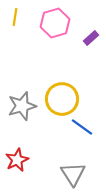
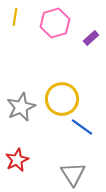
gray star: moved 1 px left, 1 px down; rotated 8 degrees counterclockwise
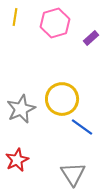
gray star: moved 2 px down
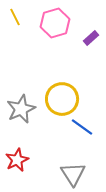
yellow line: rotated 36 degrees counterclockwise
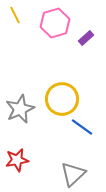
yellow line: moved 2 px up
purple rectangle: moved 5 px left
gray star: moved 1 px left
red star: rotated 15 degrees clockwise
gray triangle: rotated 20 degrees clockwise
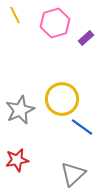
gray star: moved 1 px down
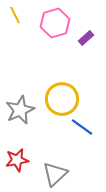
gray triangle: moved 18 px left
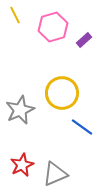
pink hexagon: moved 2 px left, 4 px down
purple rectangle: moved 2 px left, 2 px down
yellow circle: moved 6 px up
red star: moved 5 px right, 5 px down; rotated 15 degrees counterclockwise
gray triangle: rotated 20 degrees clockwise
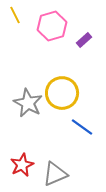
pink hexagon: moved 1 px left, 1 px up
gray star: moved 8 px right, 7 px up; rotated 20 degrees counterclockwise
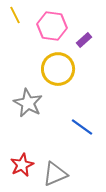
pink hexagon: rotated 24 degrees clockwise
yellow circle: moved 4 px left, 24 px up
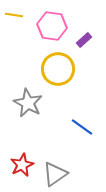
yellow line: moved 1 px left; rotated 54 degrees counterclockwise
gray triangle: rotated 12 degrees counterclockwise
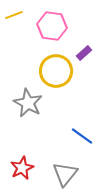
yellow line: rotated 30 degrees counterclockwise
purple rectangle: moved 13 px down
yellow circle: moved 2 px left, 2 px down
blue line: moved 9 px down
red star: moved 3 px down
gray triangle: moved 10 px right; rotated 16 degrees counterclockwise
